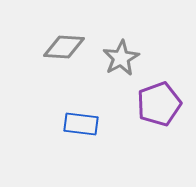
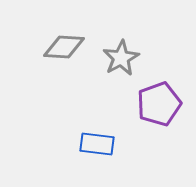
blue rectangle: moved 16 px right, 20 px down
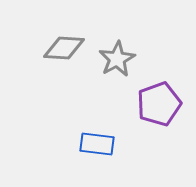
gray diamond: moved 1 px down
gray star: moved 4 px left, 1 px down
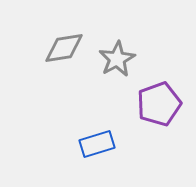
gray diamond: rotated 12 degrees counterclockwise
blue rectangle: rotated 24 degrees counterclockwise
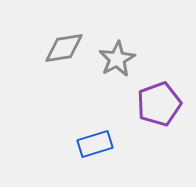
blue rectangle: moved 2 px left
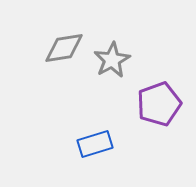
gray star: moved 5 px left, 1 px down
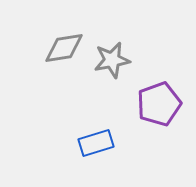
gray star: rotated 18 degrees clockwise
blue rectangle: moved 1 px right, 1 px up
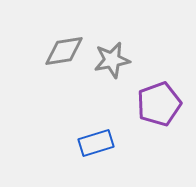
gray diamond: moved 3 px down
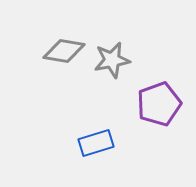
gray diamond: rotated 18 degrees clockwise
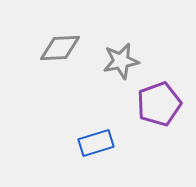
gray diamond: moved 4 px left, 3 px up; rotated 12 degrees counterclockwise
gray star: moved 9 px right, 1 px down
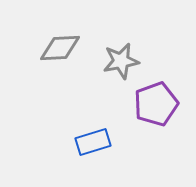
purple pentagon: moved 3 px left
blue rectangle: moved 3 px left, 1 px up
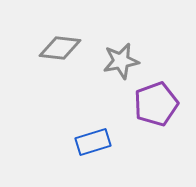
gray diamond: rotated 9 degrees clockwise
